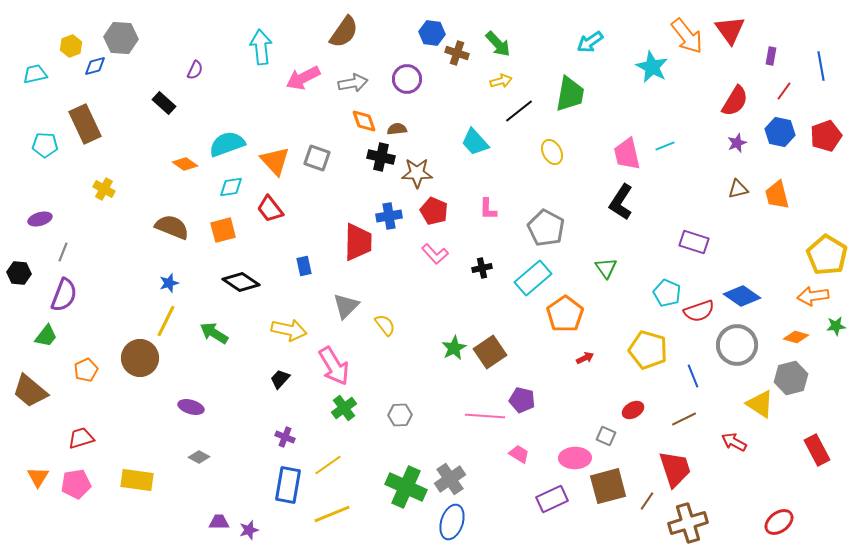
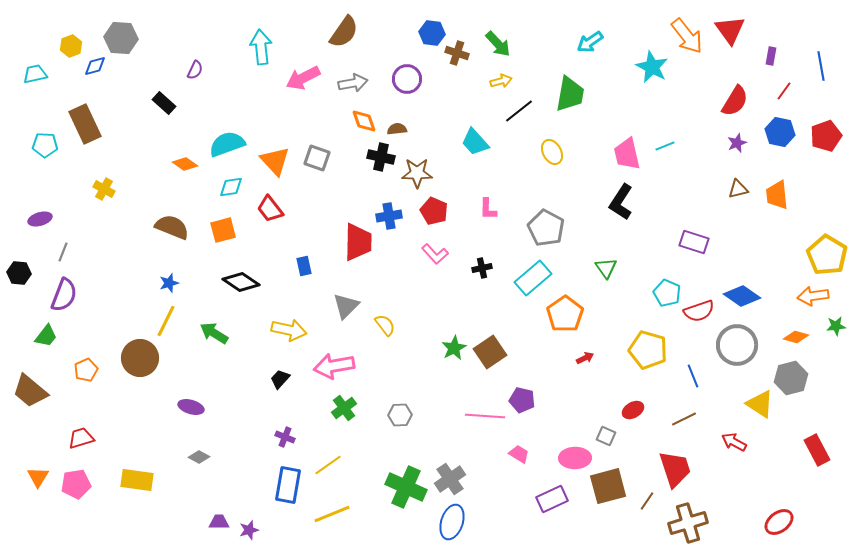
orange trapezoid at (777, 195): rotated 8 degrees clockwise
pink arrow at (334, 366): rotated 111 degrees clockwise
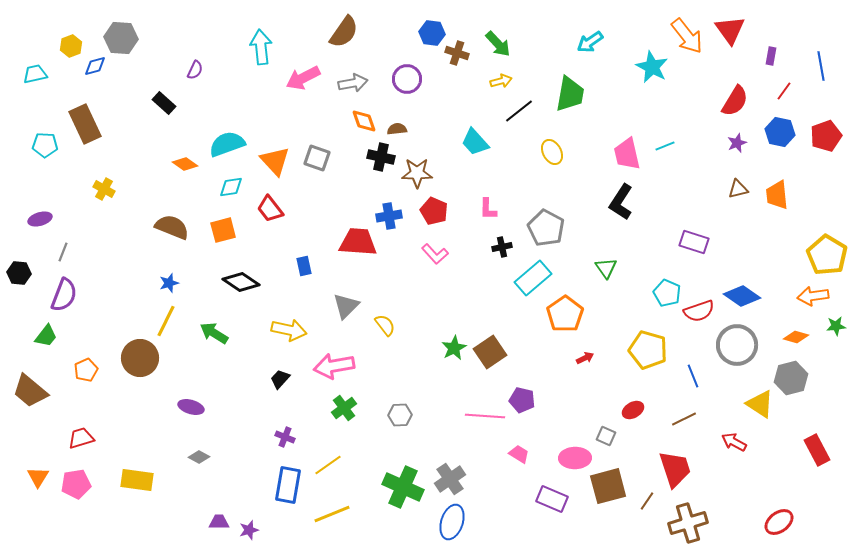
red trapezoid at (358, 242): rotated 87 degrees counterclockwise
black cross at (482, 268): moved 20 px right, 21 px up
green cross at (406, 487): moved 3 px left
purple rectangle at (552, 499): rotated 48 degrees clockwise
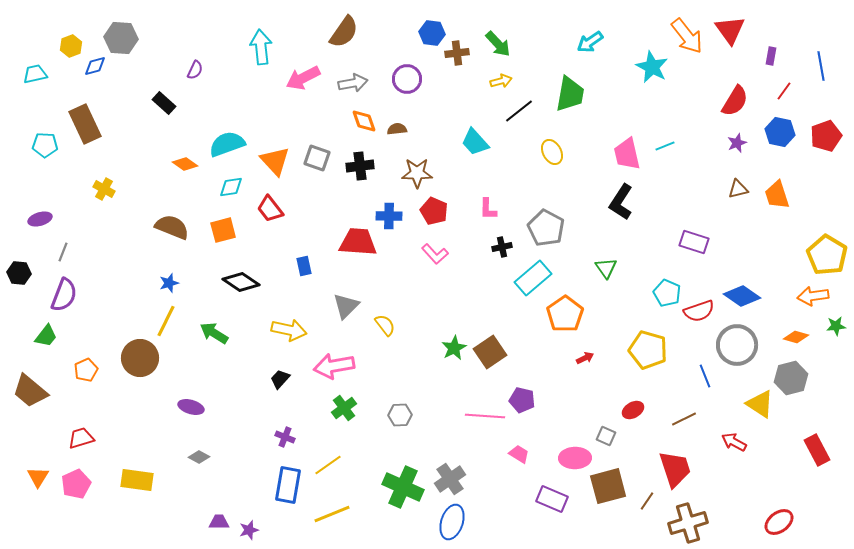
brown cross at (457, 53): rotated 25 degrees counterclockwise
black cross at (381, 157): moved 21 px left, 9 px down; rotated 20 degrees counterclockwise
orange trapezoid at (777, 195): rotated 12 degrees counterclockwise
blue cross at (389, 216): rotated 10 degrees clockwise
blue line at (693, 376): moved 12 px right
pink pentagon at (76, 484): rotated 16 degrees counterclockwise
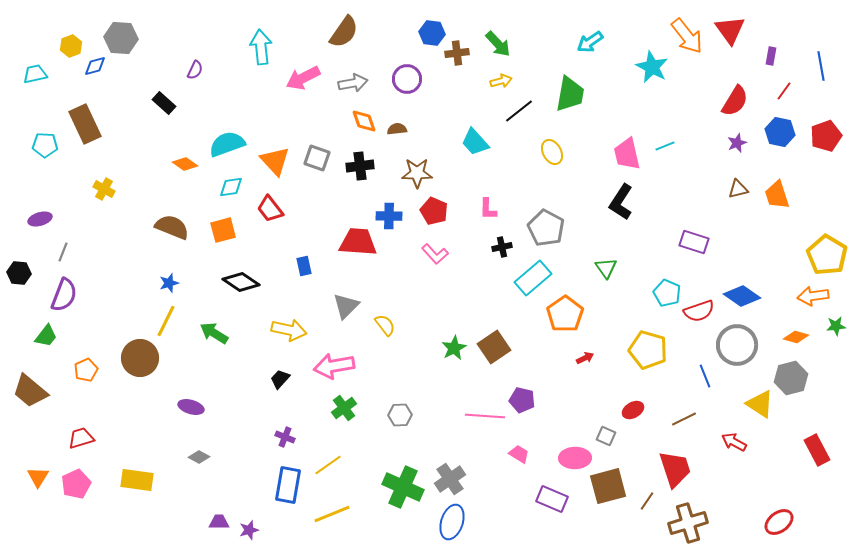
brown square at (490, 352): moved 4 px right, 5 px up
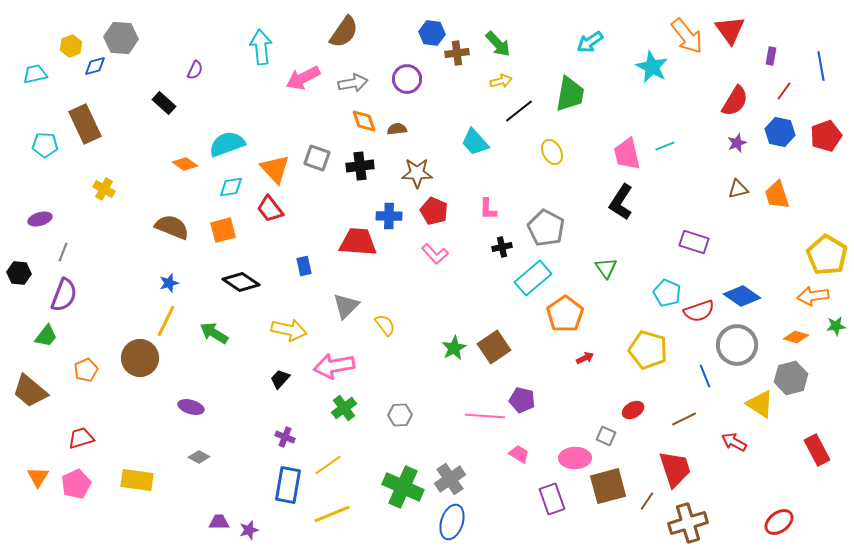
orange triangle at (275, 161): moved 8 px down
purple rectangle at (552, 499): rotated 48 degrees clockwise
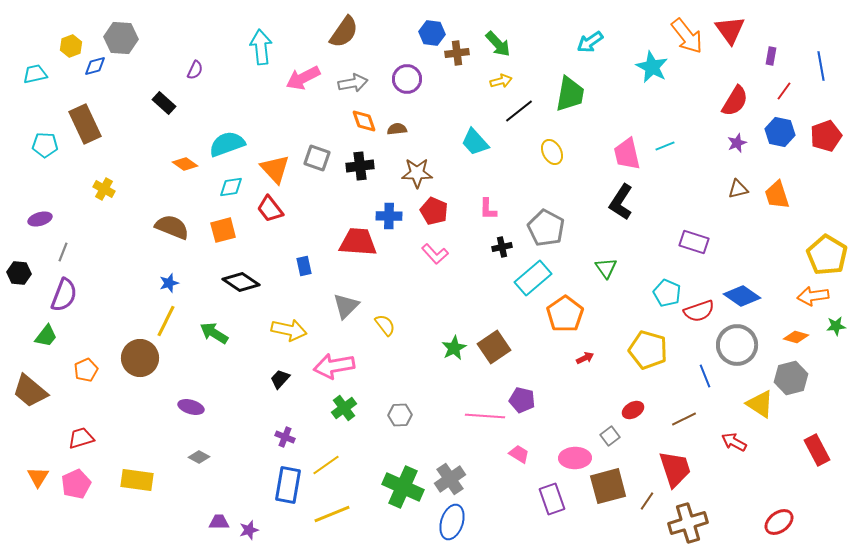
gray square at (606, 436): moved 4 px right; rotated 30 degrees clockwise
yellow line at (328, 465): moved 2 px left
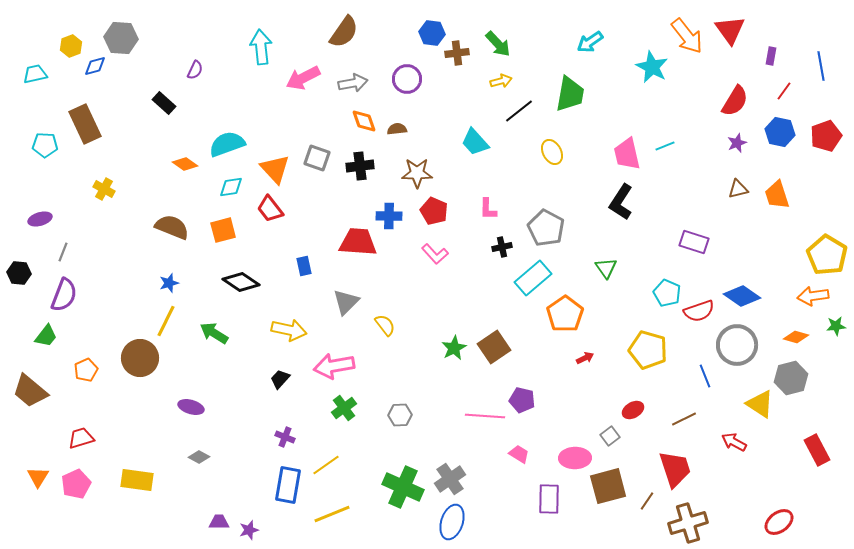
gray triangle at (346, 306): moved 4 px up
purple rectangle at (552, 499): moved 3 px left; rotated 20 degrees clockwise
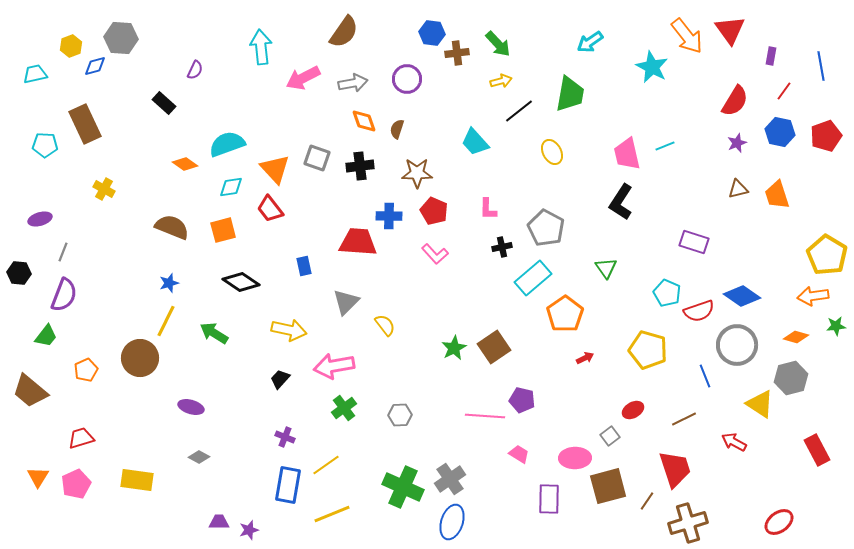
brown semicircle at (397, 129): rotated 66 degrees counterclockwise
